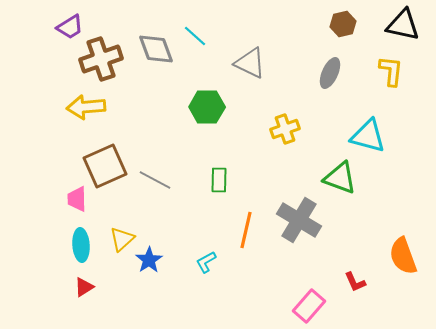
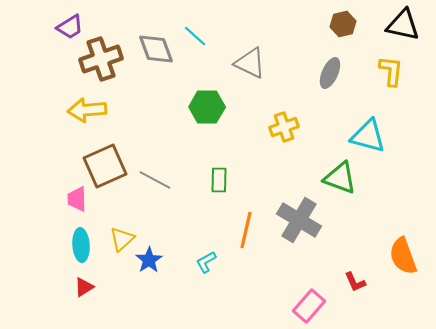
yellow arrow: moved 1 px right, 3 px down
yellow cross: moved 1 px left, 2 px up
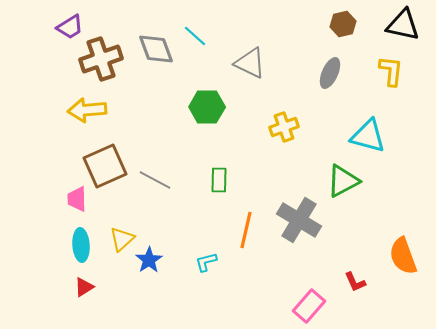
green triangle: moved 3 px right, 3 px down; rotated 48 degrees counterclockwise
cyan L-shape: rotated 15 degrees clockwise
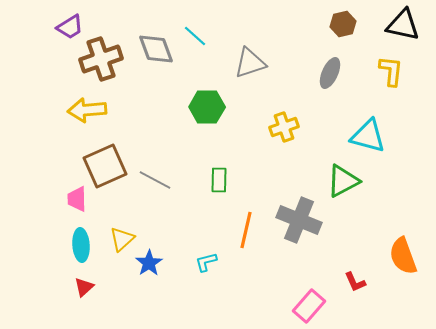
gray triangle: rotated 44 degrees counterclockwise
gray cross: rotated 9 degrees counterclockwise
blue star: moved 3 px down
red triangle: rotated 10 degrees counterclockwise
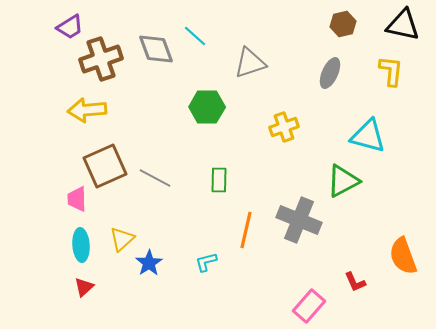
gray line: moved 2 px up
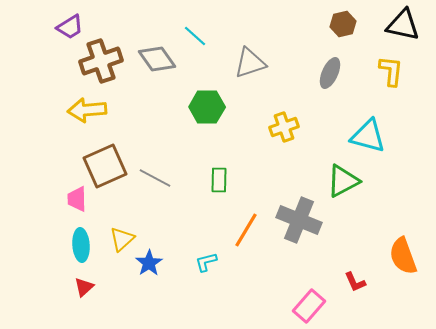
gray diamond: moved 1 px right, 10 px down; rotated 15 degrees counterclockwise
brown cross: moved 2 px down
orange line: rotated 18 degrees clockwise
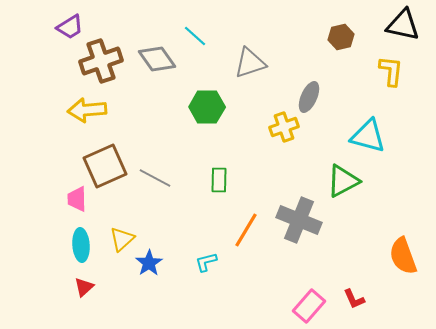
brown hexagon: moved 2 px left, 13 px down
gray ellipse: moved 21 px left, 24 px down
red L-shape: moved 1 px left, 17 px down
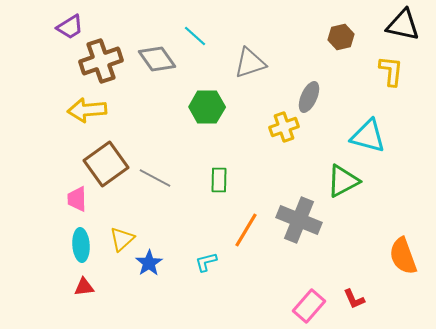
brown square: moved 1 px right, 2 px up; rotated 12 degrees counterclockwise
red triangle: rotated 35 degrees clockwise
